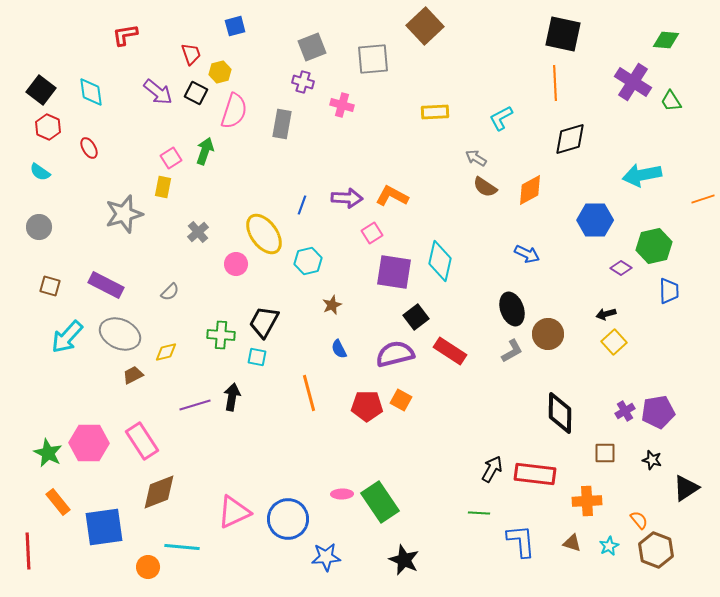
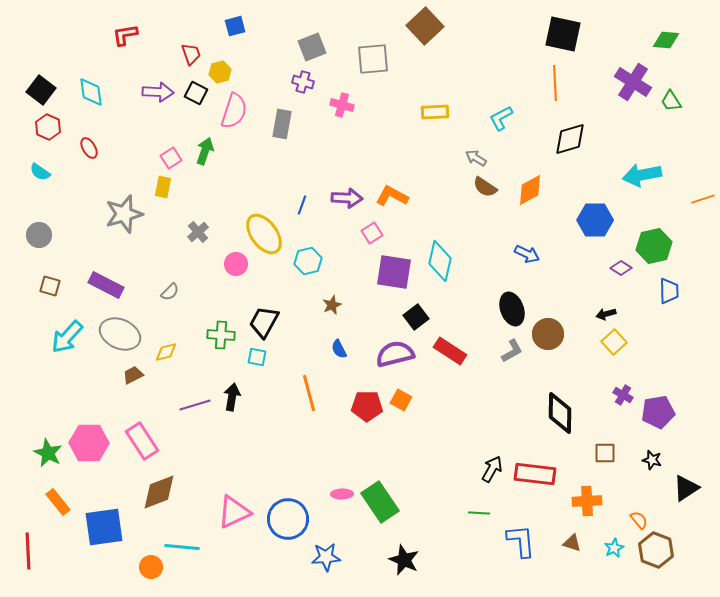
purple arrow at (158, 92): rotated 36 degrees counterclockwise
gray circle at (39, 227): moved 8 px down
purple cross at (625, 411): moved 2 px left, 16 px up; rotated 30 degrees counterclockwise
cyan star at (609, 546): moved 5 px right, 2 px down
orange circle at (148, 567): moved 3 px right
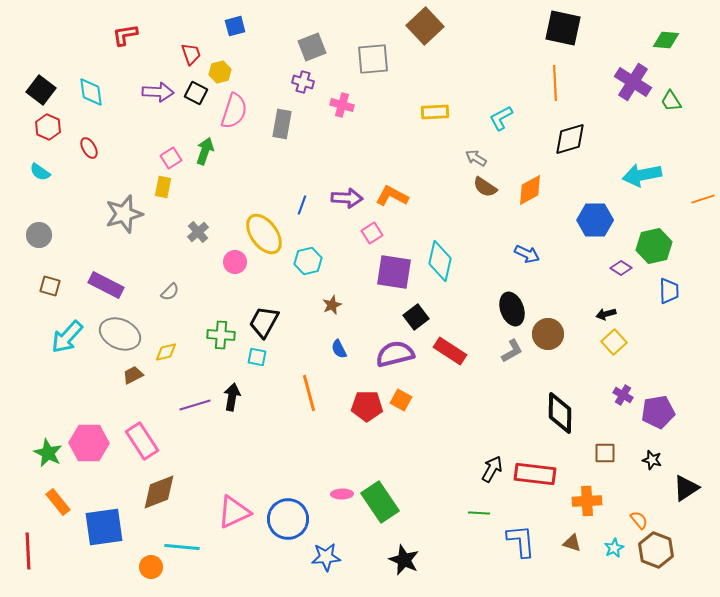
black square at (563, 34): moved 6 px up
pink circle at (236, 264): moved 1 px left, 2 px up
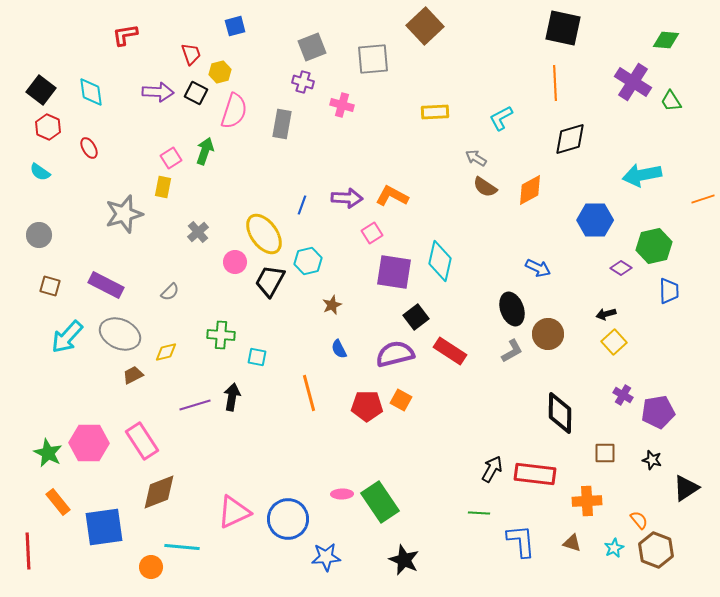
blue arrow at (527, 254): moved 11 px right, 14 px down
black trapezoid at (264, 322): moved 6 px right, 41 px up
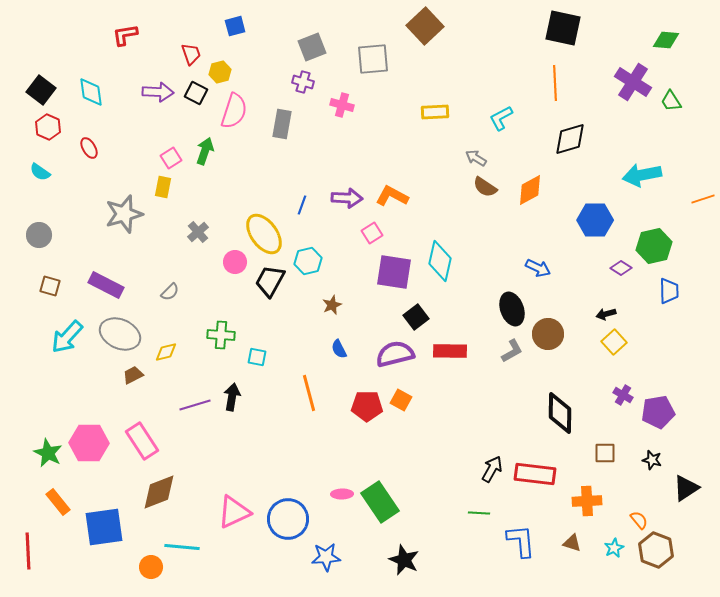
red rectangle at (450, 351): rotated 32 degrees counterclockwise
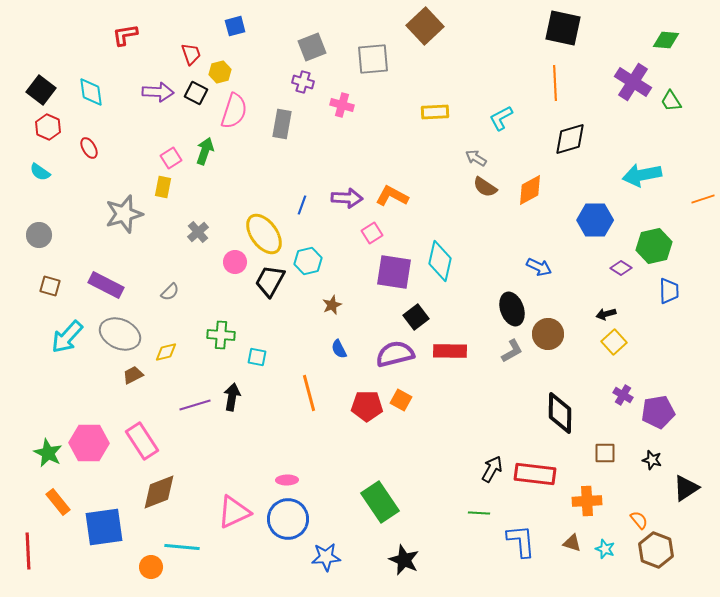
blue arrow at (538, 268): moved 1 px right, 1 px up
pink ellipse at (342, 494): moved 55 px left, 14 px up
cyan star at (614, 548): moved 9 px left, 1 px down; rotated 24 degrees counterclockwise
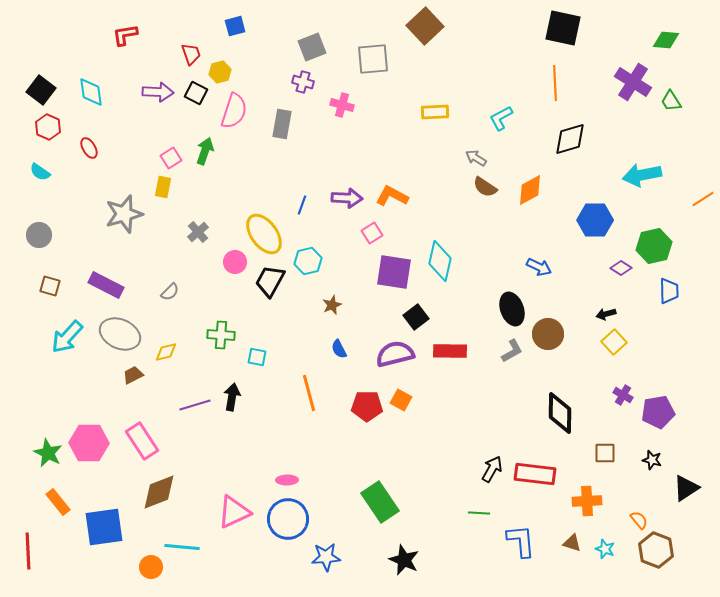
orange line at (703, 199): rotated 15 degrees counterclockwise
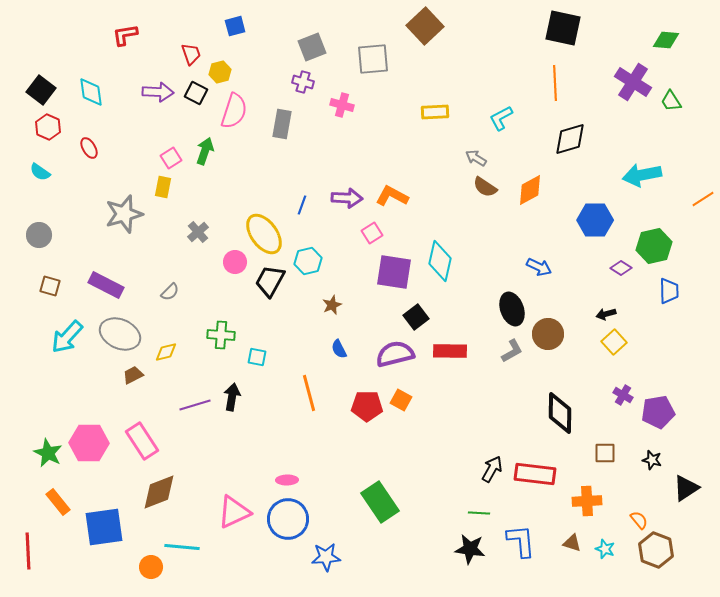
black star at (404, 560): moved 66 px right, 11 px up; rotated 16 degrees counterclockwise
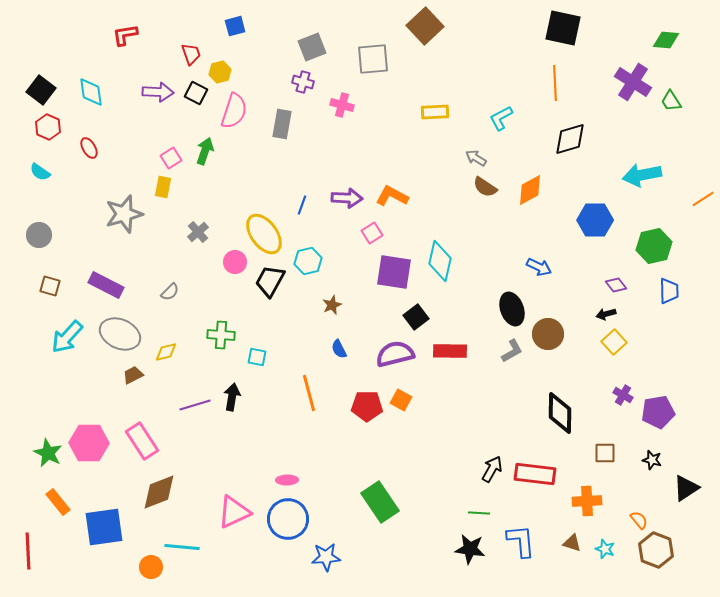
purple diamond at (621, 268): moved 5 px left, 17 px down; rotated 20 degrees clockwise
